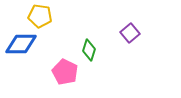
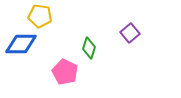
green diamond: moved 2 px up
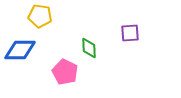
purple square: rotated 36 degrees clockwise
blue diamond: moved 1 px left, 6 px down
green diamond: rotated 20 degrees counterclockwise
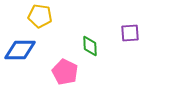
green diamond: moved 1 px right, 2 px up
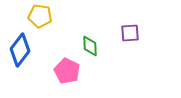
blue diamond: rotated 52 degrees counterclockwise
pink pentagon: moved 2 px right, 1 px up
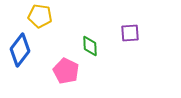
pink pentagon: moved 1 px left
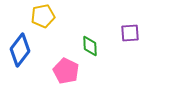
yellow pentagon: moved 3 px right; rotated 20 degrees counterclockwise
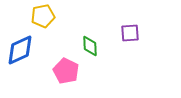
blue diamond: rotated 28 degrees clockwise
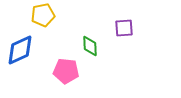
yellow pentagon: moved 1 px up
purple square: moved 6 px left, 5 px up
pink pentagon: rotated 20 degrees counterclockwise
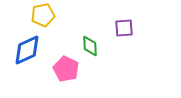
blue diamond: moved 7 px right
pink pentagon: moved 2 px up; rotated 20 degrees clockwise
